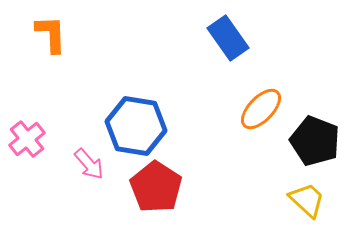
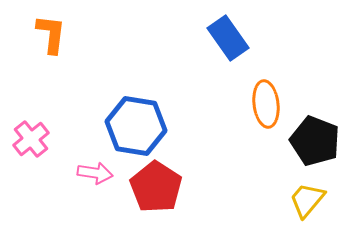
orange L-shape: rotated 9 degrees clockwise
orange ellipse: moved 5 px right, 5 px up; rotated 51 degrees counterclockwise
pink cross: moved 4 px right
pink arrow: moved 6 px right, 9 px down; rotated 40 degrees counterclockwise
yellow trapezoid: rotated 93 degrees counterclockwise
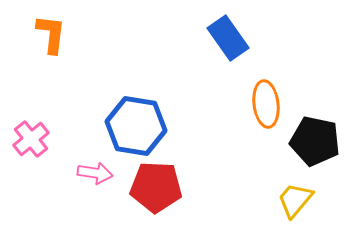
black pentagon: rotated 9 degrees counterclockwise
red pentagon: rotated 30 degrees counterclockwise
yellow trapezoid: moved 12 px left
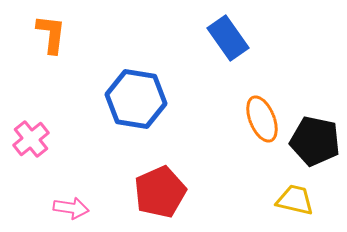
orange ellipse: moved 4 px left, 15 px down; rotated 15 degrees counterclockwise
blue hexagon: moved 27 px up
pink arrow: moved 24 px left, 35 px down
red pentagon: moved 4 px right, 5 px down; rotated 27 degrees counterclockwise
yellow trapezoid: rotated 63 degrees clockwise
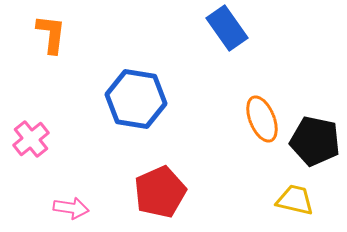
blue rectangle: moved 1 px left, 10 px up
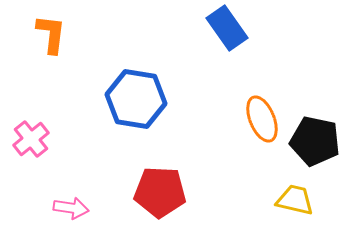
red pentagon: rotated 27 degrees clockwise
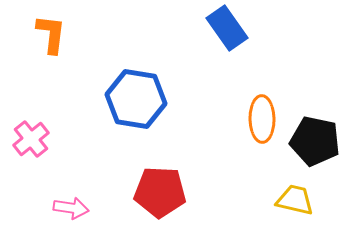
orange ellipse: rotated 21 degrees clockwise
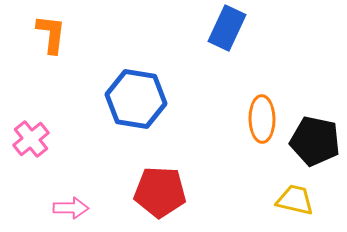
blue rectangle: rotated 60 degrees clockwise
pink arrow: rotated 8 degrees counterclockwise
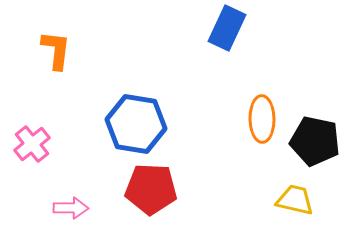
orange L-shape: moved 5 px right, 16 px down
blue hexagon: moved 25 px down
pink cross: moved 1 px right, 5 px down
red pentagon: moved 9 px left, 3 px up
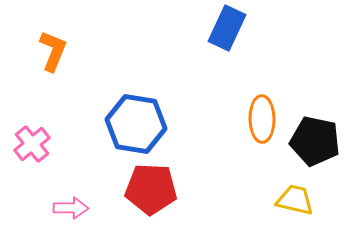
orange L-shape: moved 3 px left, 1 px down; rotated 15 degrees clockwise
